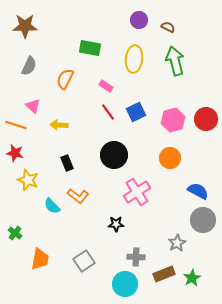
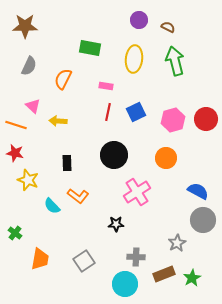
orange semicircle: moved 2 px left
pink rectangle: rotated 24 degrees counterclockwise
red line: rotated 48 degrees clockwise
yellow arrow: moved 1 px left, 4 px up
orange circle: moved 4 px left
black rectangle: rotated 21 degrees clockwise
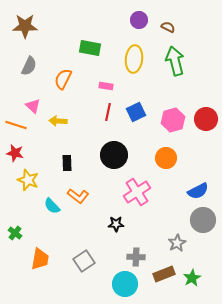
blue semicircle: rotated 125 degrees clockwise
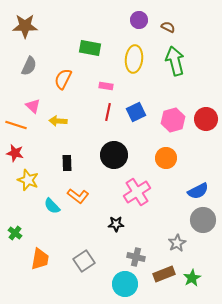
gray cross: rotated 12 degrees clockwise
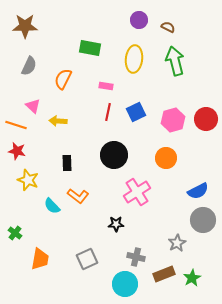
red star: moved 2 px right, 2 px up
gray square: moved 3 px right, 2 px up; rotated 10 degrees clockwise
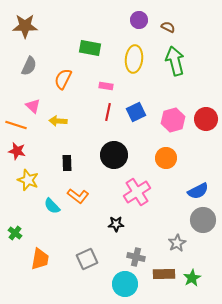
brown rectangle: rotated 20 degrees clockwise
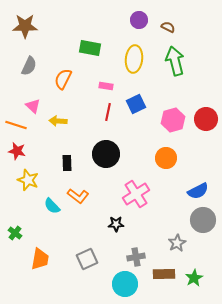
blue square: moved 8 px up
black circle: moved 8 px left, 1 px up
pink cross: moved 1 px left, 2 px down
gray cross: rotated 24 degrees counterclockwise
green star: moved 2 px right
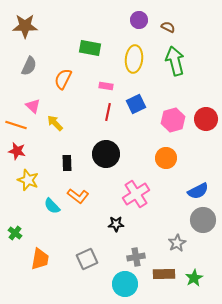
yellow arrow: moved 3 px left, 2 px down; rotated 42 degrees clockwise
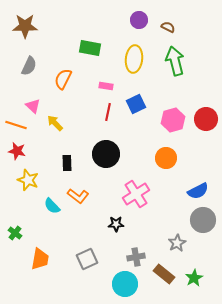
brown rectangle: rotated 40 degrees clockwise
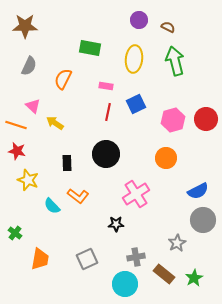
yellow arrow: rotated 12 degrees counterclockwise
